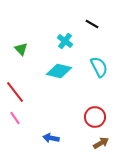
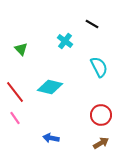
cyan diamond: moved 9 px left, 16 px down
red circle: moved 6 px right, 2 px up
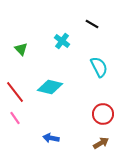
cyan cross: moved 3 px left
red circle: moved 2 px right, 1 px up
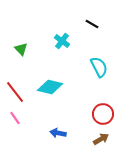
blue arrow: moved 7 px right, 5 px up
brown arrow: moved 4 px up
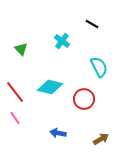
red circle: moved 19 px left, 15 px up
